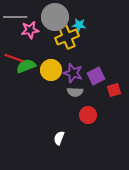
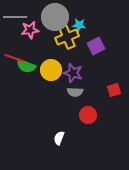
green semicircle: rotated 138 degrees counterclockwise
purple square: moved 30 px up
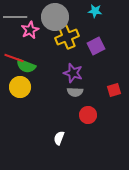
cyan star: moved 16 px right, 14 px up
pink star: rotated 18 degrees counterclockwise
yellow circle: moved 31 px left, 17 px down
